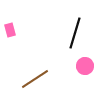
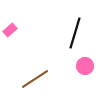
pink rectangle: rotated 64 degrees clockwise
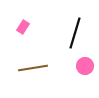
pink rectangle: moved 13 px right, 3 px up; rotated 16 degrees counterclockwise
brown line: moved 2 px left, 11 px up; rotated 24 degrees clockwise
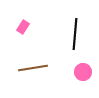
black line: moved 1 px down; rotated 12 degrees counterclockwise
pink circle: moved 2 px left, 6 px down
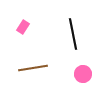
black line: moved 2 px left; rotated 16 degrees counterclockwise
pink circle: moved 2 px down
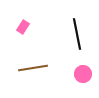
black line: moved 4 px right
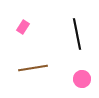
pink circle: moved 1 px left, 5 px down
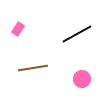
pink rectangle: moved 5 px left, 2 px down
black line: rotated 72 degrees clockwise
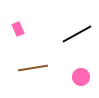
pink rectangle: rotated 56 degrees counterclockwise
pink circle: moved 1 px left, 2 px up
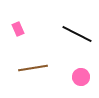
black line: rotated 56 degrees clockwise
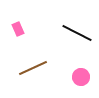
black line: moved 1 px up
brown line: rotated 16 degrees counterclockwise
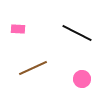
pink rectangle: rotated 64 degrees counterclockwise
pink circle: moved 1 px right, 2 px down
